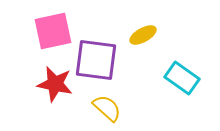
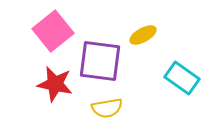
pink square: rotated 27 degrees counterclockwise
purple square: moved 4 px right, 1 px down
yellow semicircle: rotated 128 degrees clockwise
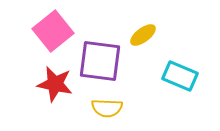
yellow ellipse: rotated 8 degrees counterclockwise
cyan rectangle: moved 2 px left, 2 px up; rotated 12 degrees counterclockwise
yellow semicircle: rotated 12 degrees clockwise
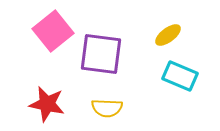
yellow ellipse: moved 25 px right
purple square: moved 1 px right, 7 px up
red star: moved 8 px left, 20 px down
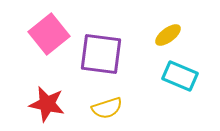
pink square: moved 4 px left, 3 px down
yellow semicircle: rotated 20 degrees counterclockwise
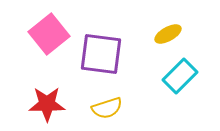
yellow ellipse: moved 1 px up; rotated 8 degrees clockwise
cyan rectangle: rotated 68 degrees counterclockwise
red star: rotated 12 degrees counterclockwise
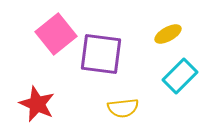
pink square: moved 7 px right
red star: moved 10 px left; rotated 24 degrees clockwise
yellow semicircle: moved 16 px right; rotated 12 degrees clockwise
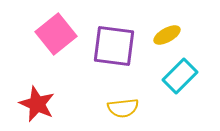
yellow ellipse: moved 1 px left, 1 px down
purple square: moved 13 px right, 8 px up
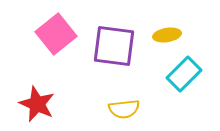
yellow ellipse: rotated 20 degrees clockwise
cyan rectangle: moved 4 px right, 2 px up
yellow semicircle: moved 1 px right, 1 px down
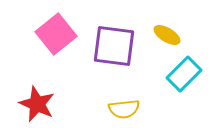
yellow ellipse: rotated 40 degrees clockwise
